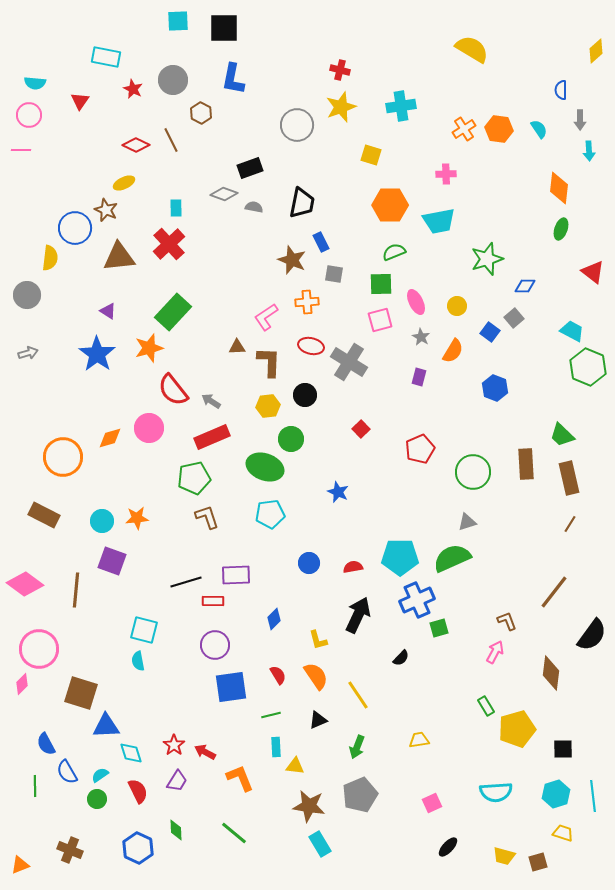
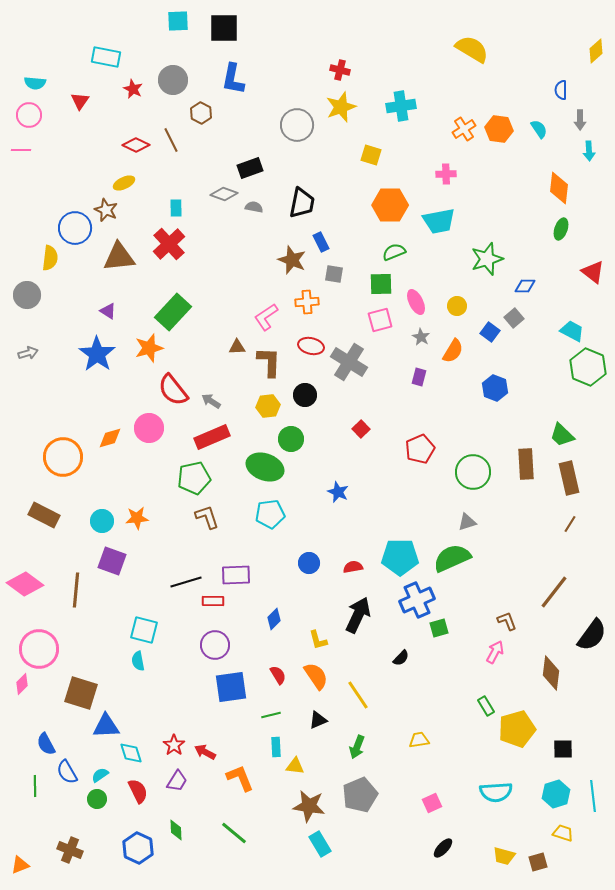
black ellipse at (448, 847): moved 5 px left, 1 px down
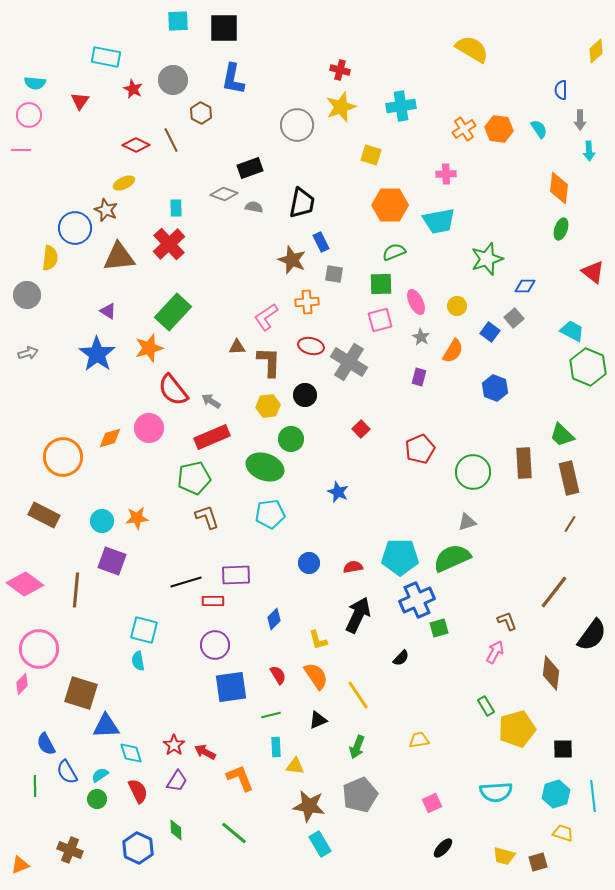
brown rectangle at (526, 464): moved 2 px left, 1 px up
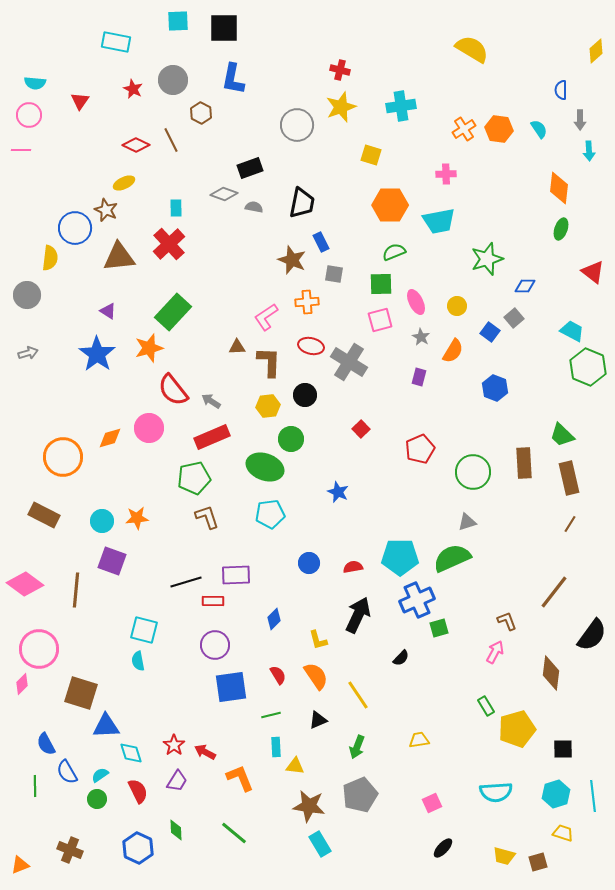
cyan rectangle at (106, 57): moved 10 px right, 15 px up
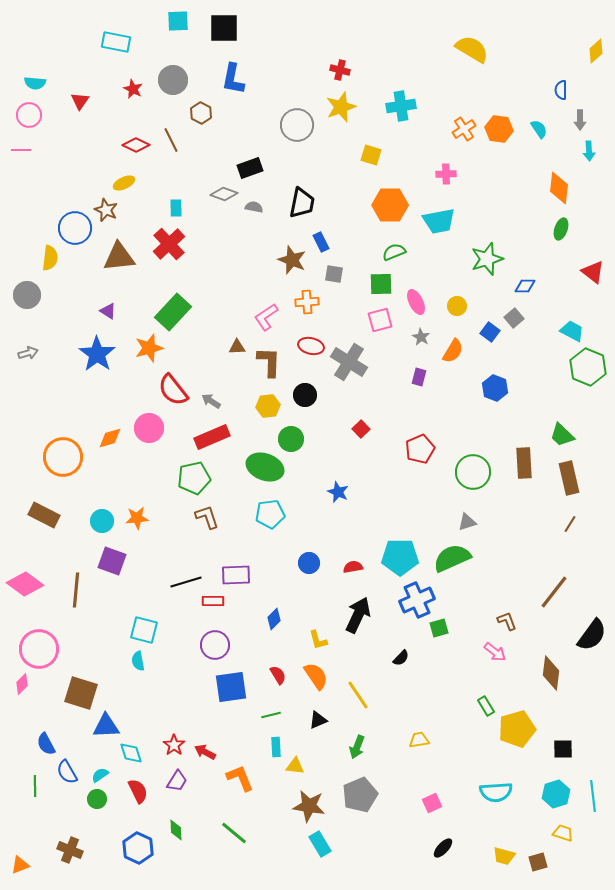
pink arrow at (495, 652): rotated 100 degrees clockwise
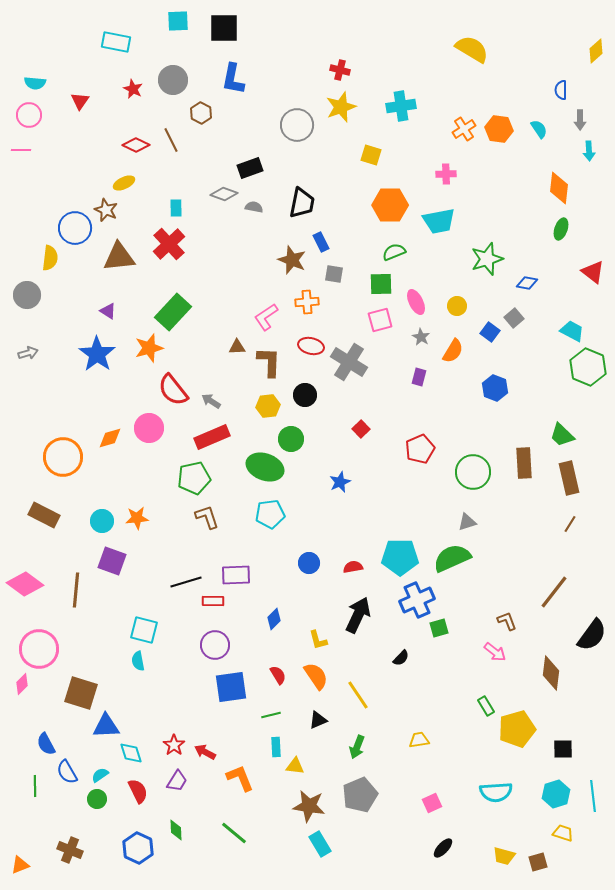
blue diamond at (525, 286): moved 2 px right, 3 px up; rotated 10 degrees clockwise
blue star at (338, 492): moved 2 px right, 10 px up; rotated 25 degrees clockwise
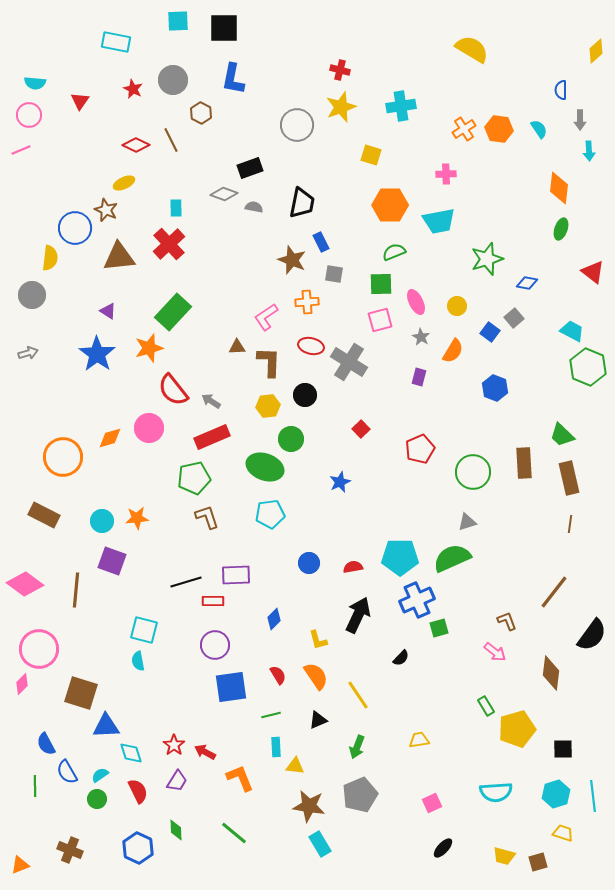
pink line at (21, 150): rotated 24 degrees counterclockwise
gray circle at (27, 295): moved 5 px right
brown line at (570, 524): rotated 24 degrees counterclockwise
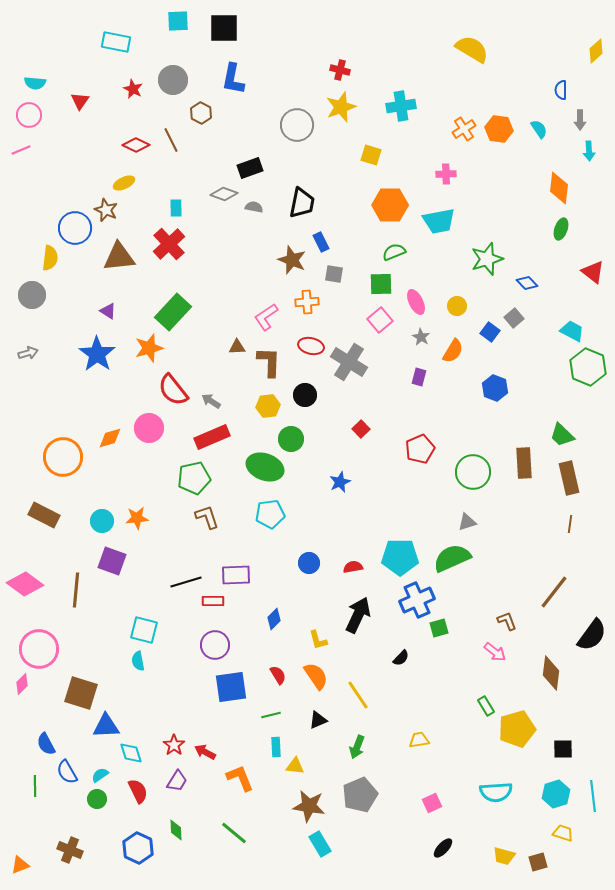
blue diamond at (527, 283): rotated 35 degrees clockwise
pink square at (380, 320): rotated 25 degrees counterclockwise
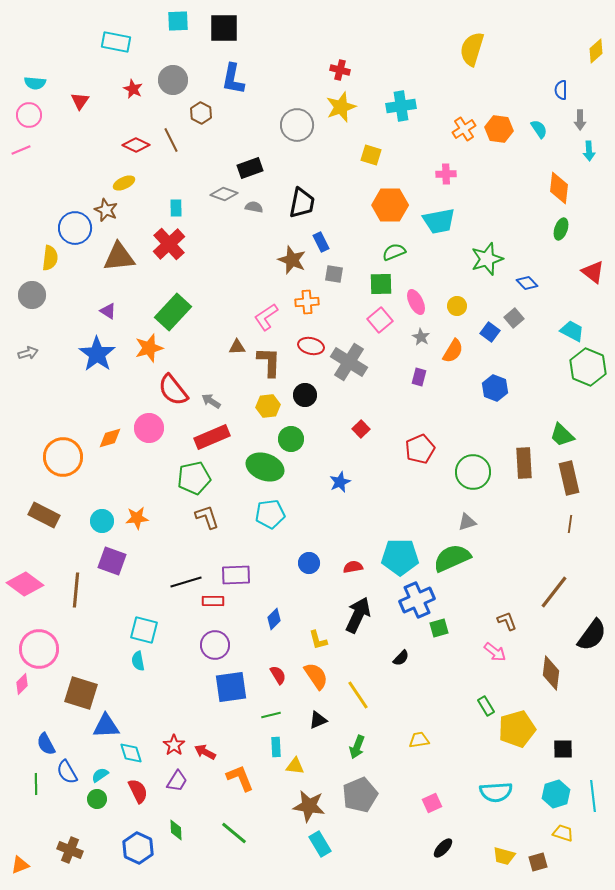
yellow semicircle at (472, 49): rotated 104 degrees counterclockwise
green line at (35, 786): moved 1 px right, 2 px up
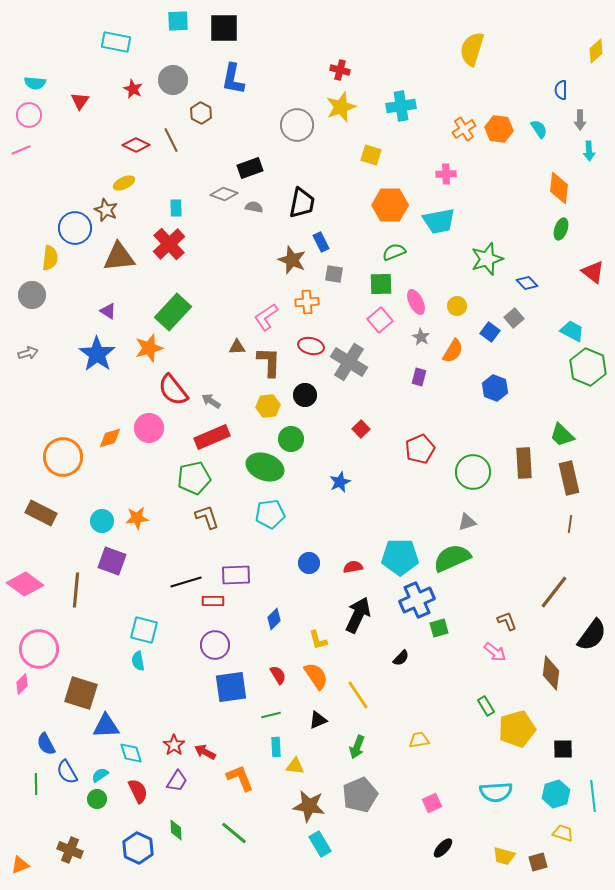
brown rectangle at (44, 515): moved 3 px left, 2 px up
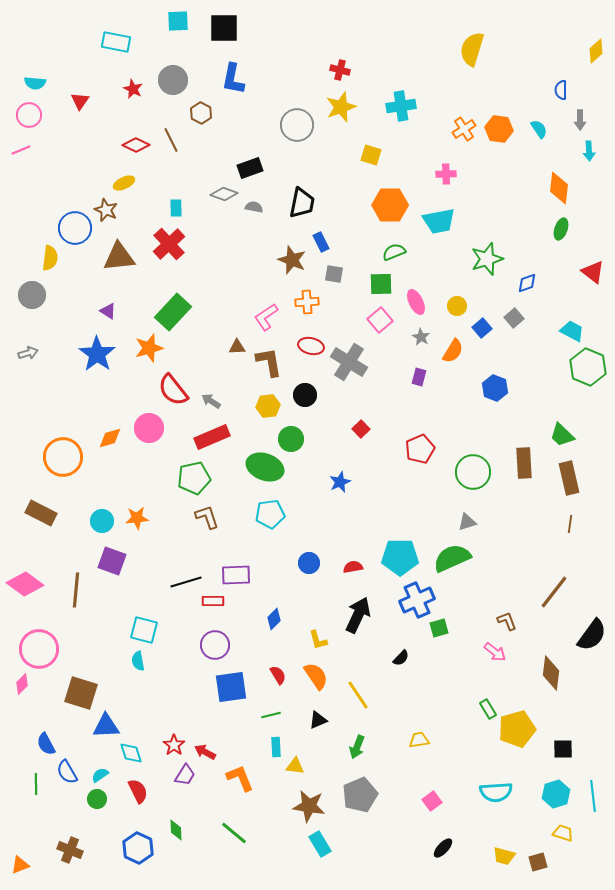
blue diamond at (527, 283): rotated 65 degrees counterclockwise
blue square at (490, 332): moved 8 px left, 4 px up; rotated 12 degrees clockwise
brown L-shape at (269, 362): rotated 12 degrees counterclockwise
green rectangle at (486, 706): moved 2 px right, 3 px down
purple trapezoid at (177, 781): moved 8 px right, 6 px up
pink square at (432, 803): moved 2 px up; rotated 12 degrees counterclockwise
